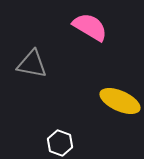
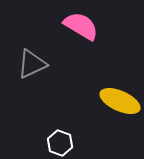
pink semicircle: moved 9 px left, 1 px up
gray triangle: rotated 36 degrees counterclockwise
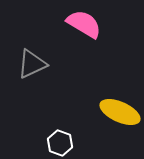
pink semicircle: moved 3 px right, 2 px up
yellow ellipse: moved 11 px down
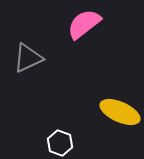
pink semicircle: rotated 69 degrees counterclockwise
gray triangle: moved 4 px left, 6 px up
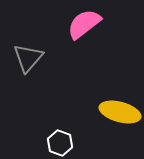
gray triangle: rotated 24 degrees counterclockwise
yellow ellipse: rotated 9 degrees counterclockwise
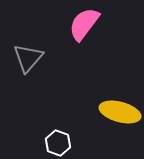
pink semicircle: rotated 15 degrees counterclockwise
white hexagon: moved 2 px left
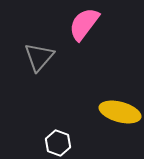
gray triangle: moved 11 px right, 1 px up
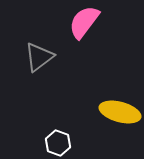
pink semicircle: moved 2 px up
gray triangle: rotated 12 degrees clockwise
